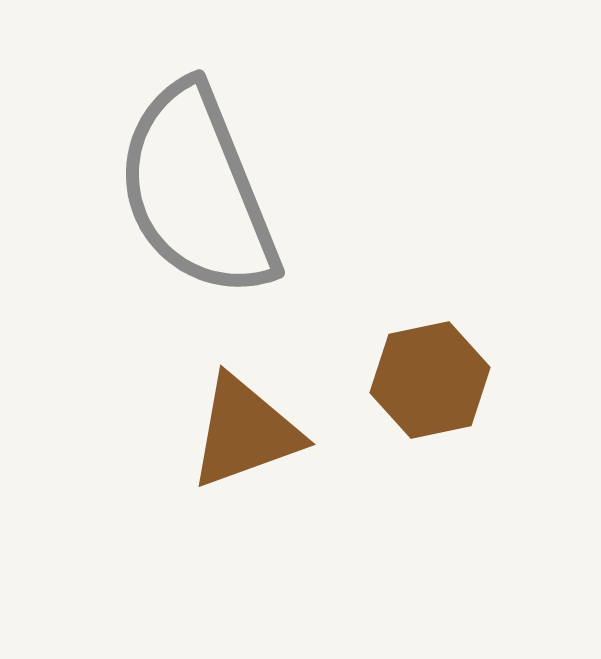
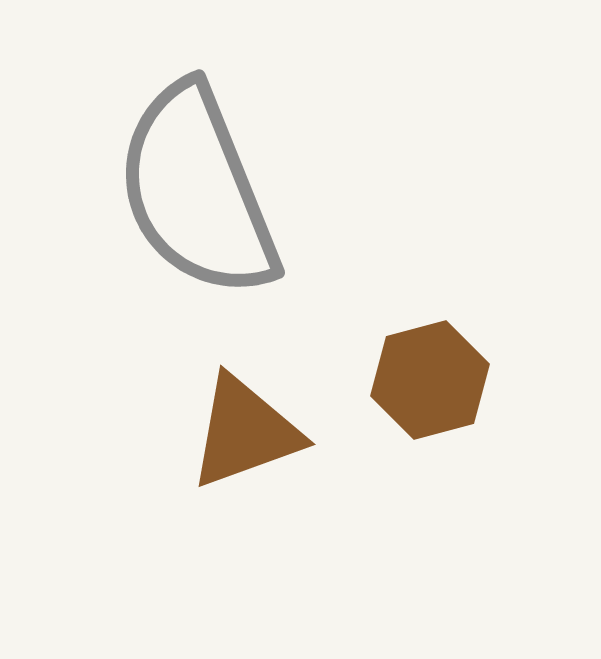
brown hexagon: rotated 3 degrees counterclockwise
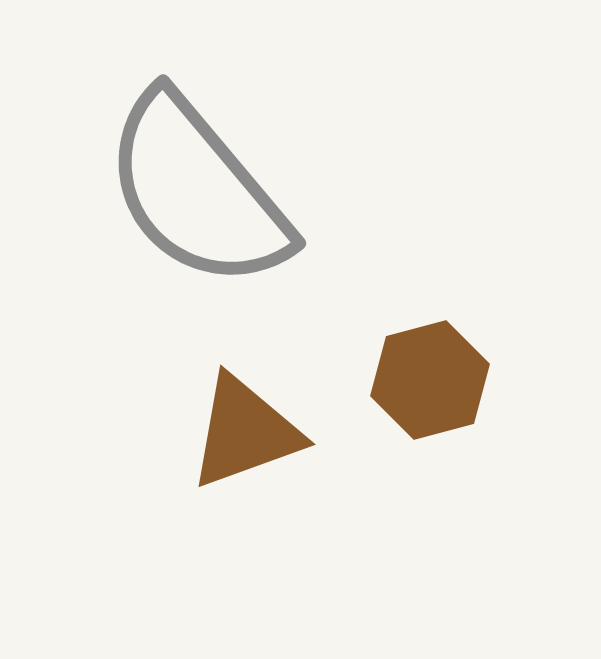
gray semicircle: rotated 18 degrees counterclockwise
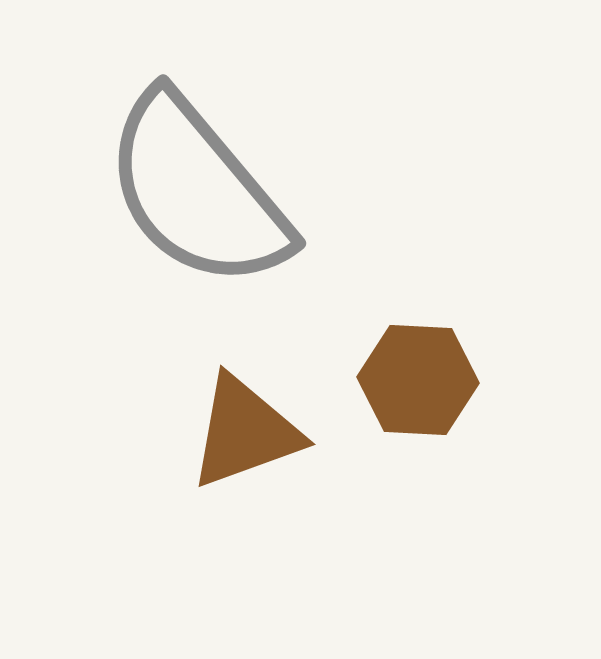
brown hexagon: moved 12 px left; rotated 18 degrees clockwise
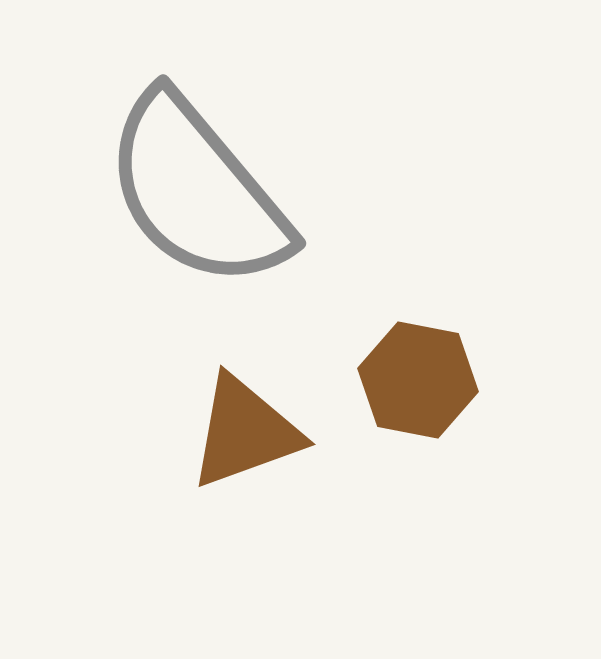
brown hexagon: rotated 8 degrees clockwise
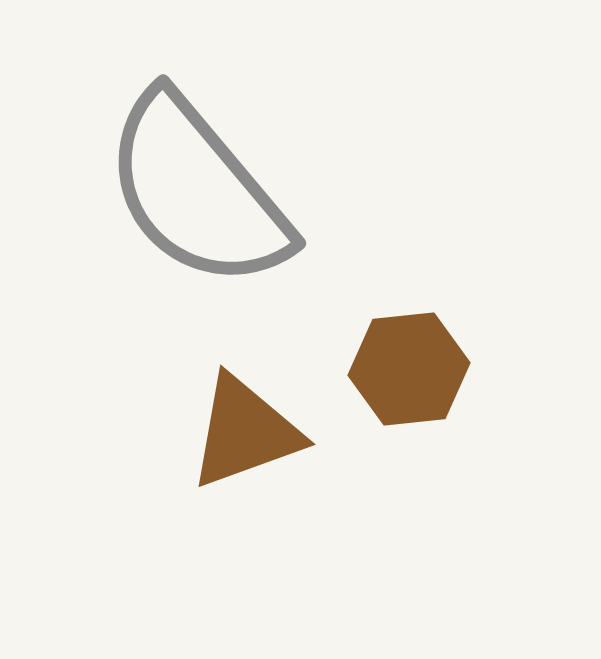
brown hexagon: moved 9 px left, 11 px up; rotated 17 degrees counterclockwise
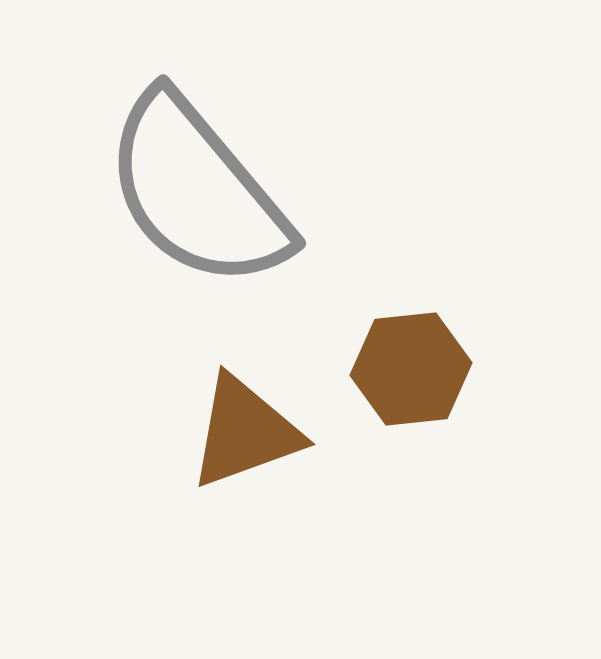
brown hexagon: moved 2 px right
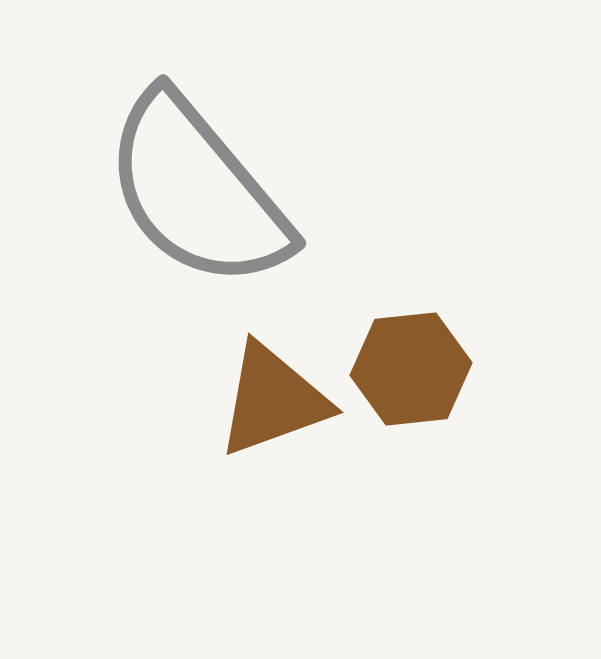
brown triangle: moved 28 px right, 32 px up
